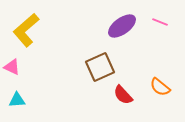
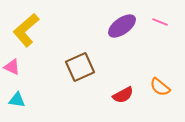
brown square: moved 20 px left
red semicircle: rotated 75 degrees counterclockwise
cyan triangle: rotated 12 degrees clockwise
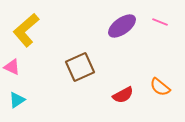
cyan triangle: rotated 42 degrees counterclockwise
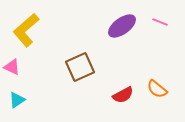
orange semicircle: moved 3 px left, 2 px down
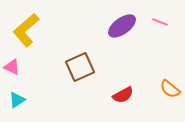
orange semicircle: moved 13 px right
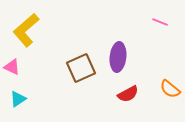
purple ellipse: moved 4 px left, 31 px down; rotated 48 degrees counterclockwise
brown square: moved 1 px right, 1 px down
red semicircle: moved 5 px right, 1 px up
cyan triangle: moved 1 px right, 1 px up
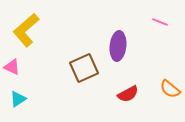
purple ellipse: moved 11 px up
brown square: moved 3 px right
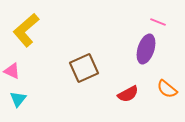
pink line: moved 2 px left
purple ellipse: moved 28 px right, 3 px down; rotated 12 degrees clockwise
pink triangle: moved 4 px down
orange semicircle: moved 3 px left
cyan triangle: rotated 18 degrees counterclockwise
